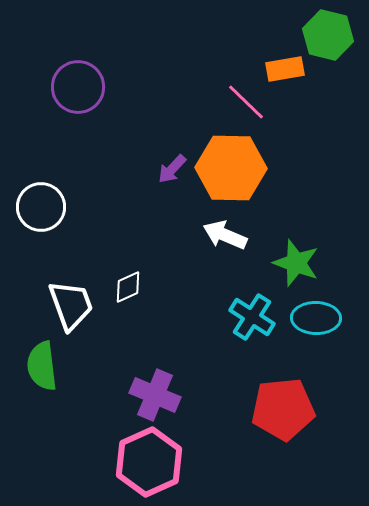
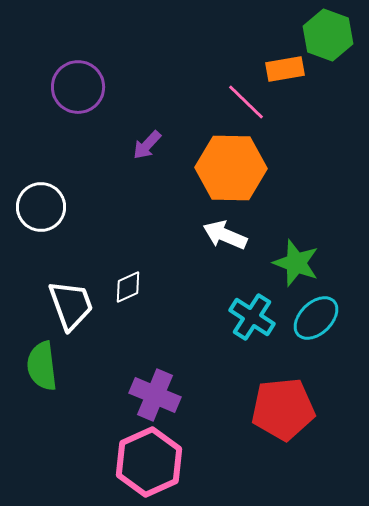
green hexagon: rotated 6 degrees clockwise
purple arrow: moved 25 px left, 24 px up
cyan ellipse: rotated 45 degrees counterclockwise
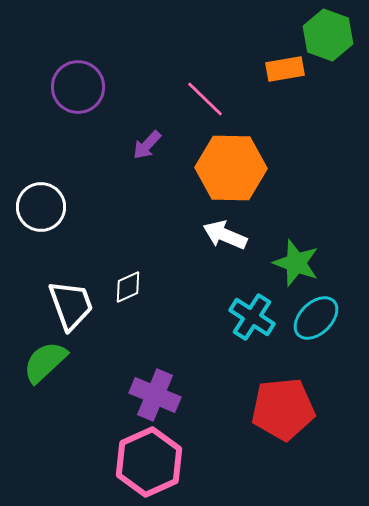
pink line: moved 41 px left, 3 px up
green semicircle: moved 3 px right, 4 px up; rotated 54 degrees clockwise
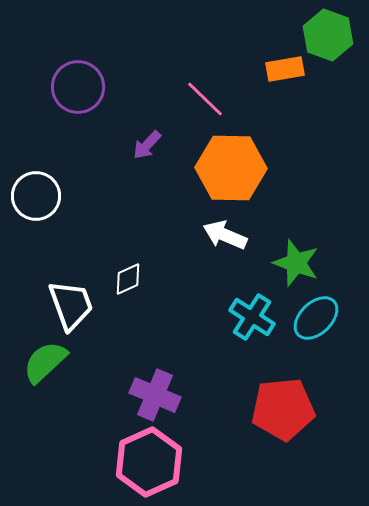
white circle: moved 5 px left, 11 px up
white diamond: moved 8 px up
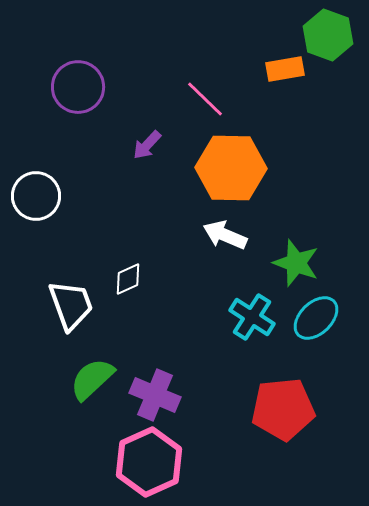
green semicircle: moved 47 px right, 17 px down
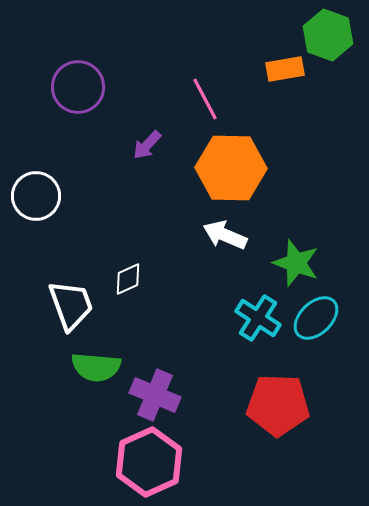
pink line: rotated 18 degrees clockwise
cyan cross: moved 6 px right, 1 px down
green semicircle: moved 4 px right, 12 px up; rotated 132 degrees counterclockwise
red pentagon: moved 5 px left, 4 px up; rotated 8 degrees clockwise
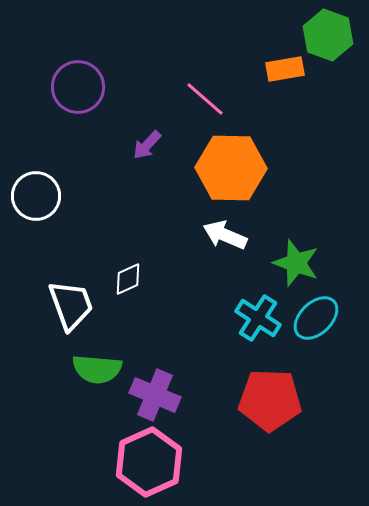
pink line: rotated 21 degrees counterclockwise
green semicircle: moved 1 px right, 2 px down
red pentagon: moved 8 px left, 5 px up
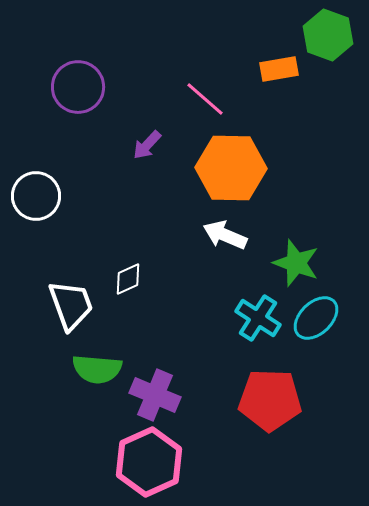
orange rectangle: moved 6 px left
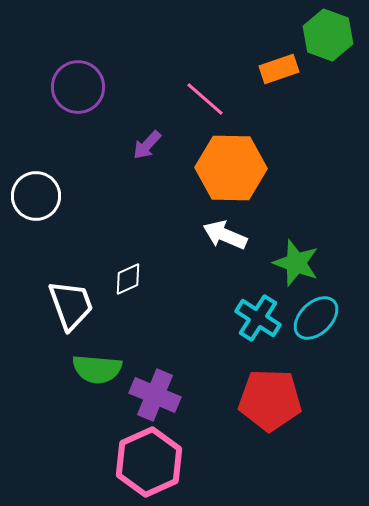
orange rectangle: rotated 9 degrees counterclockwise
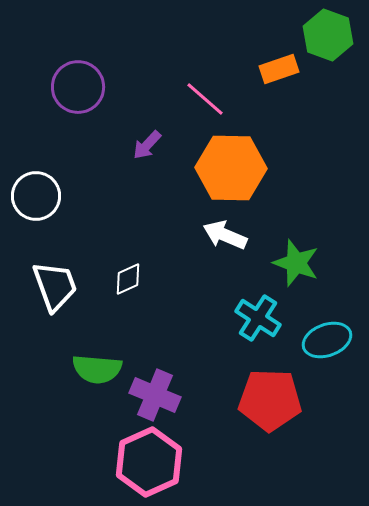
white trapezoid: moved 16 px left, 19 px up
cyan ellipse: moved 11 px right, 22 px down; rotated 24 degrees clockwise
